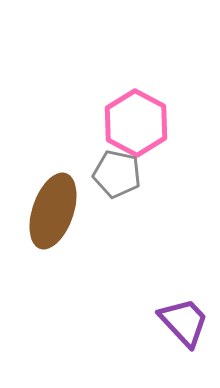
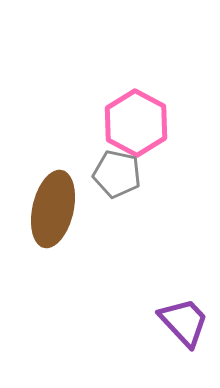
brown ellipse: moved 2 px up; rotated 6 degrees counterclockwise
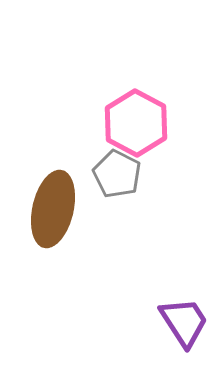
gray pentagon: rotated 15 degrees clockwise
purple trapezoid: rotated 10 degrees clockwise
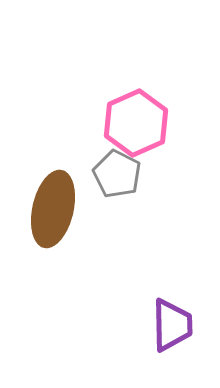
pink hexagon: rotated 8 degrees clockwise
purple trapezoid: moved 12 px left, 3 px down; rotated 32 degrees clockwise
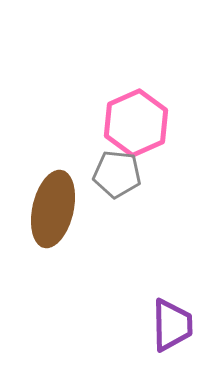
gray pentagon: rotated 21 degrees counterclockwise
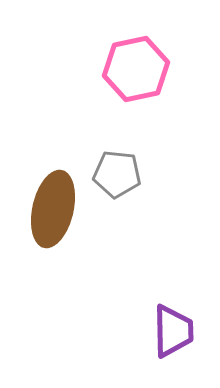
pink hexagon: moved 54 px up; rotated 12 degrees clockwise
purple trapezoid: moved 1 px right, 6 px down
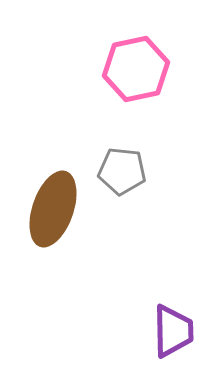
gray pentagon: moved 5 px right, 3 px up
brown ellipse: rotated 6 degrees clockwise
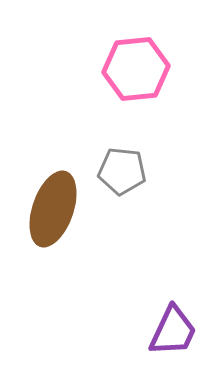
pink hexagon: rotated 6 degrees clockwise
purple trapezoid: rotated 26 degrees clockwise
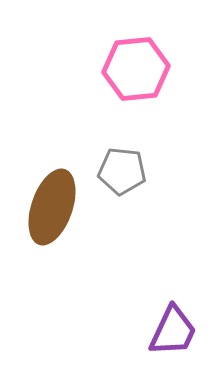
brown ellipse: moved 1 px left, 2 px up
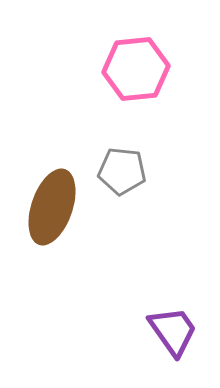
purple trapezoid: rotated 60 degrees counterclockwise
